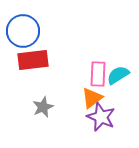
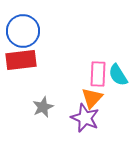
red rectangle: moved 12 px left
cyan semicircle: rotated 90 degrees counterclockwise
orange triangle: rotated 10 degrees counterclockwise
purple star: moved 16 px left, 1 px down
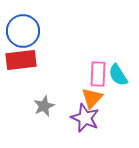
gray star: moved 1 px right, 1 px up
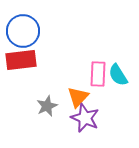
orange triangle: moved 14 px left, 1 px up
gray star: moved 3 px right
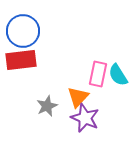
pink rectangle: rotated 10 degrees clockwise
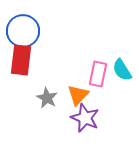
red rectangle: rotated 76 degrees counterclockwise
cyan semicircle: moved 4 px right, 5 px up
orange triangle: moved 2 px up
gray star: moved 8 px up; rotated 20 degrees counterclockwise
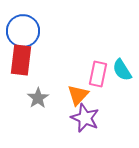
gray star: moved 9 px left; rotated 10 degrees clockwise
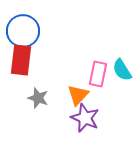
gray star: rotated 20 degrees counterclockwise
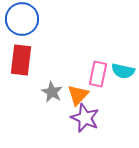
blue circle: moved 1 px left, 12 px up
cyan semicircle: moved 1 px right, 1 px down; rotated 45 degrees counterclockwise
gray star: moved 14 px right, 6 px up; rotated 10 degrees clockwise
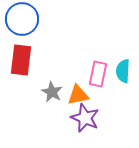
cyan semicircle: rotated 80 degrees clockwise
orange triangle: rotated 35 degrees clockwise
